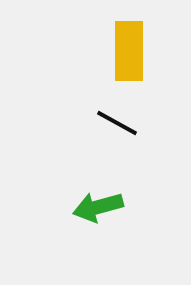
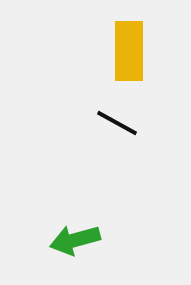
green arrow: moved 23 px left, 33 px down
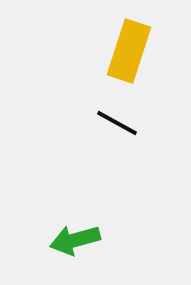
yellow rectangle: rotated 18 degrees clockwise
